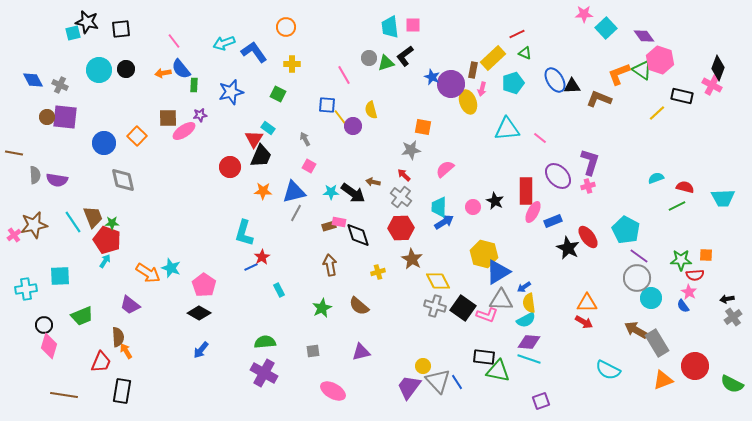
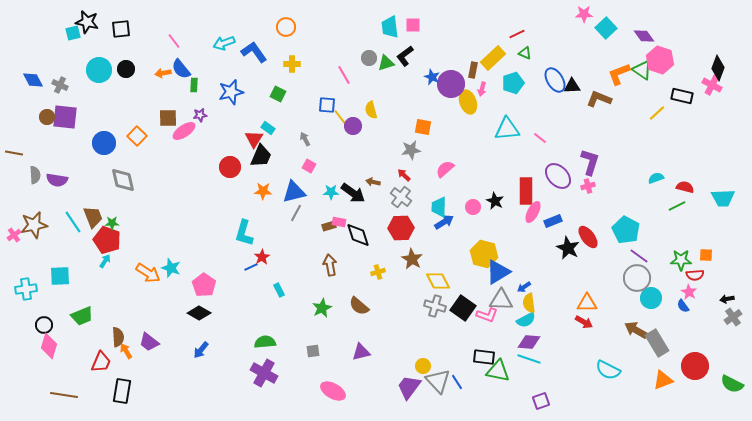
purple trapezoid at (130, 305): moved 19 px right, 37 px down
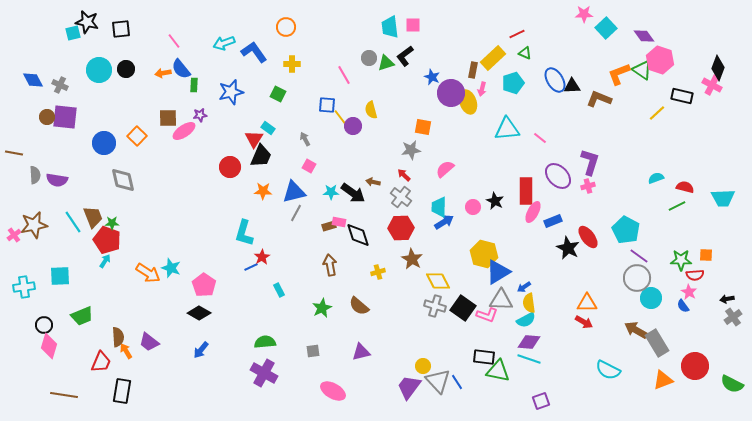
purple circle at (451, 84): moved 9 px down
cyan cross at (26, 289): moved 2 px left, 2 px up
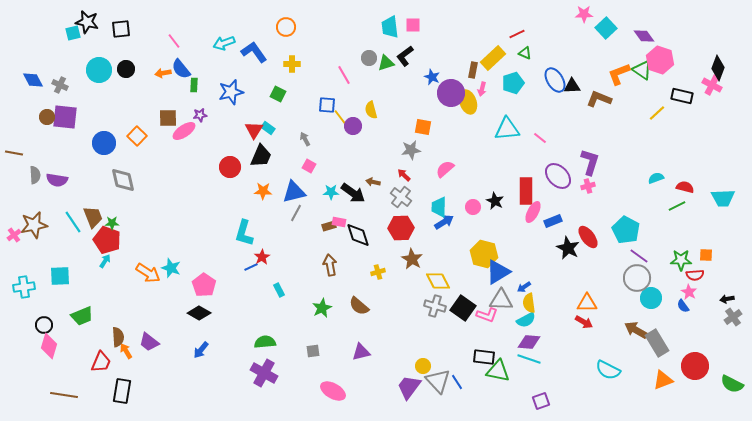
red triangle at (254, 139): moved 9 px up
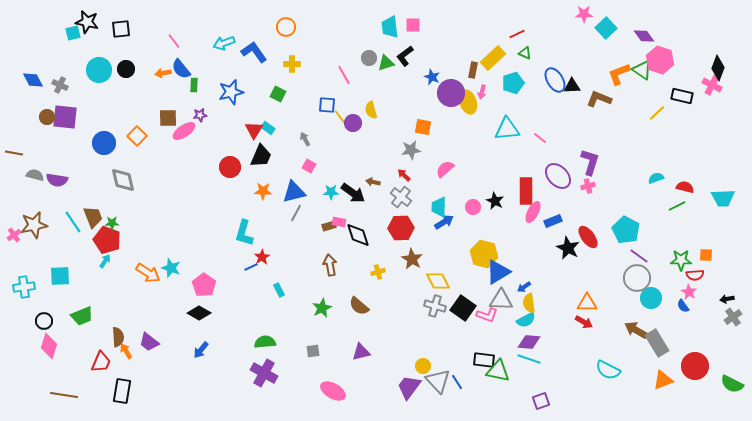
pink arrow at (482, 89): moved 3 px down
purple circle at (353, 126): moved 3 px up
gray semicircle at (35, 175): rotated 72 degrees counterclockwise
black circle at (44, 325): moved 4 px up
black rectangle at (484, 357): moved 3 px down
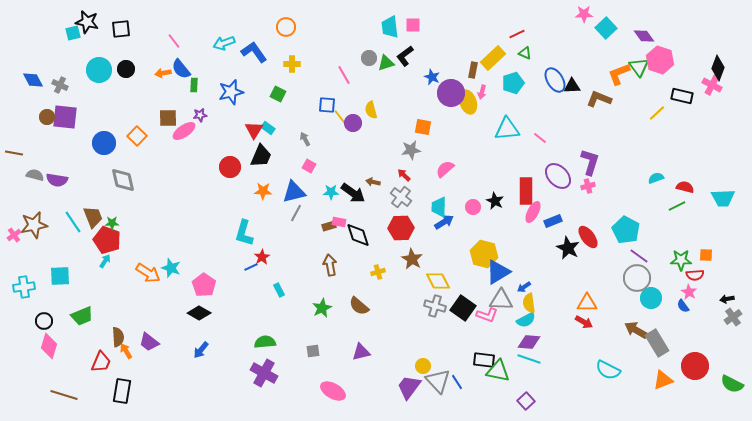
green triangle at (642, 70): moved 3 px left, 3 px up; rotated 20 degrees clockwise
brown line at (64, 395): rotated 8 degrees clockwise
purple square at (541, 401): moved 15 px left; rotated 24 degrees counterclockwise
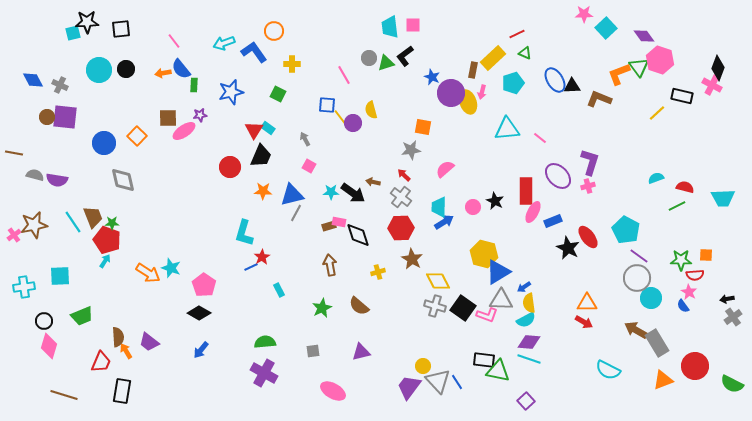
black star at (87, 22): rotated 15 degrees counterclockwise
orange circle at (286, 27): moved 12 px left, 4 px down
blue triangle at (294, 192): moved 2 px left, 3 px down
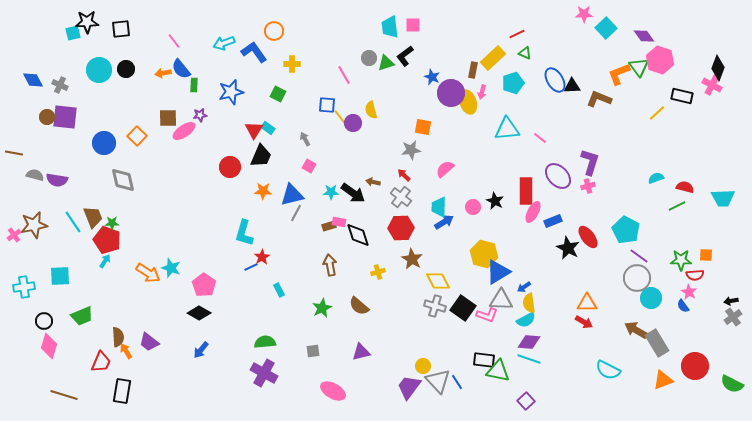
black arrow at (727, 299): moved 4 px right, 2 px down
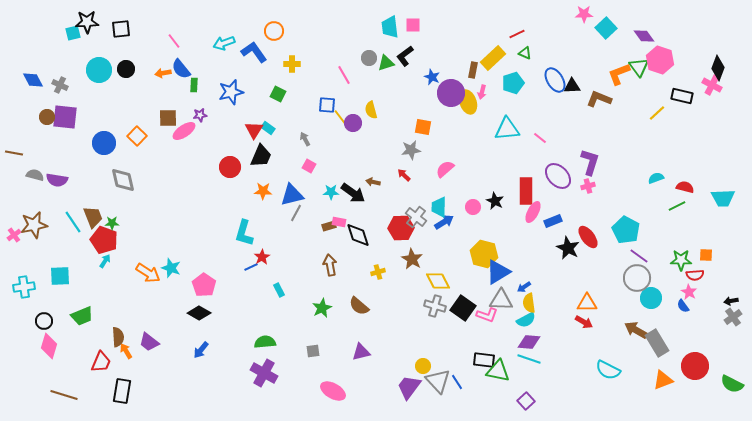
gray cross at (401, 197): moved 15 px right, 20 px down
red pentagon at (107, 240): moved 3 px left
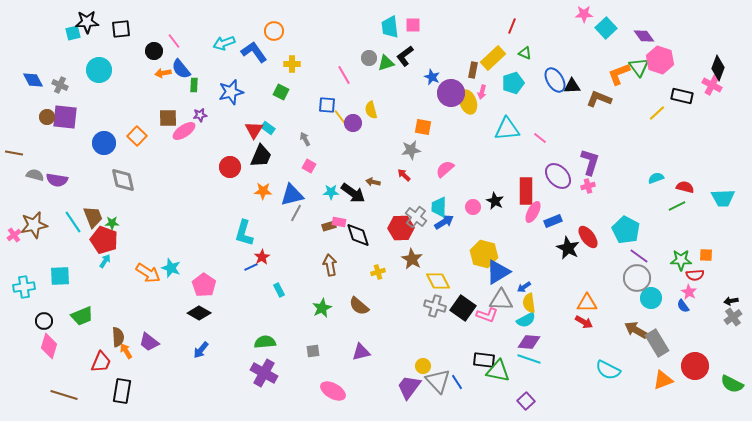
red line at (517, 34): moved 5 px left, 8 px up; rotated 42 degrees counterclockwise
black circle at (126, 69): moved 28 px right, 18 px up
green square at (278, 94): moved 3 px right, 2 px up
